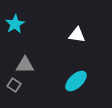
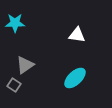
cyan star: moved 1 px up; rotated 30 degrees clockwise
gray triangle: rotated 36 degrees counterclockwise
cyan ellipse: moved 1 px left, 3 px up
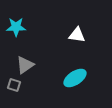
cyan star: moved 1 px right, 4 px down
cyan ellipse: rotated 10 degrees clockwise
gray square: rotated 16 degrees counterclockwise
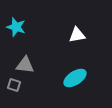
cyan star: rotated 18 degrees clockwise
white triangle: rotated 18 degrees counterclockwise
gray triangle: rotated 42 degrees clockwise
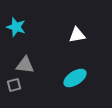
gray square: rotated 32 degrees counterclockwise
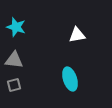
gray triangle: moved 11 px left, 5 px up
cyan ellipse: moved 5 px left, 1 px down; rotated 75 degrees counterclockwise
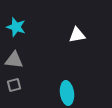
cyan ellipse: moved 3 px left, 14 px down; rotated 10 degrees clockwise
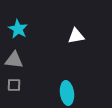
cyan star: moved 2 px right, 2 px down; rotated 12 degrees clockwise
white triangle: moved 1 px left, 1 px down
gray square: rotated 16 degrees clockwise
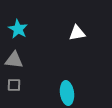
white triangle: moved 1 px right, 3 px up
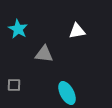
white triangle: moved 2 px up
gray triangle: moved 30 px right, 6 px up
cyan ellipse: rotated 20 degrees counterclockwise
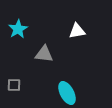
cyan star: rotated 12 degrees clockwise
